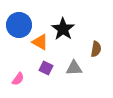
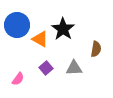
blue circle: moved 2 px left
orange triangle: moved 3 px up
purple square: rotated 24 degrees clockwise
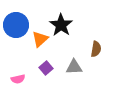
blue circle: moved 1 px left
black star: moved 2 px left, 4 px up
orange triangle: rotated 48 degrees clockwise
gray triangle: moved 1 px up
pink semicircle: rotated 40 degrees clockwise
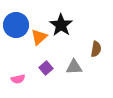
orange triangle: moved 1 px left, 2 px up
